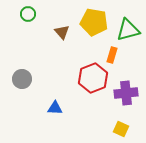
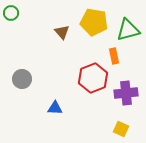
green circle: moved 17 px left, 1 px up
orange rectangle: moved 2 px right, 1 px down; rotated 28 degrees counterclockwise
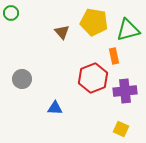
purple cross: moved 1 px left, 2 px up
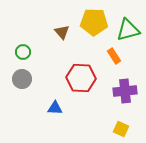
green circle: moved 12 px right, 39 px down
yellow pentagon: rotated 8 degrees counterclockwise
orange rectangle: rotated 21 degrees counterclockwise
red hexagon: moved 12 px left; rotated 24 degrees clockwise
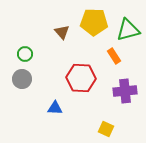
green circle: moved 2 px right, 2 px down
yellow square: moved 15 px left
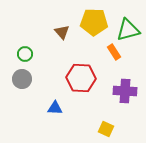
orange rectangle: moved 4 px up
purple cross: rotated 10 degrees clockwise
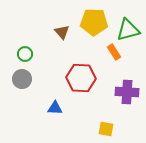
purple cross: moved 2 px right, 1 px down
yellow square: rotated 14 degrees counterclockwise
